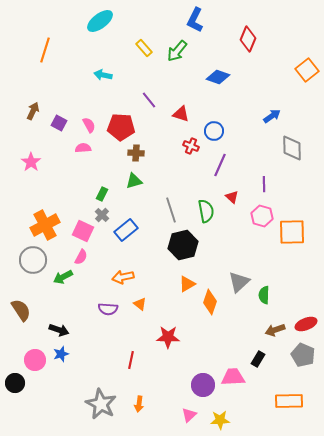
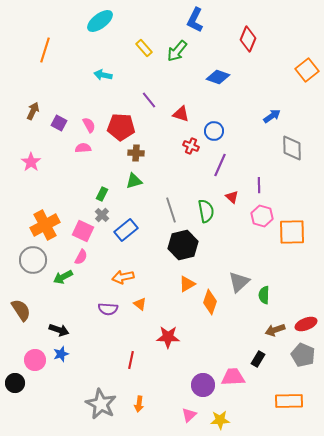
purple line at (264, 184): moved 5 px left, 1 px down
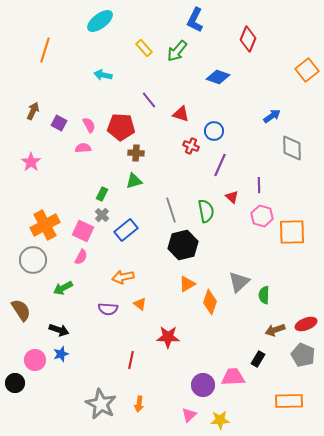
green arrow at (63, 277): moved 11 px down
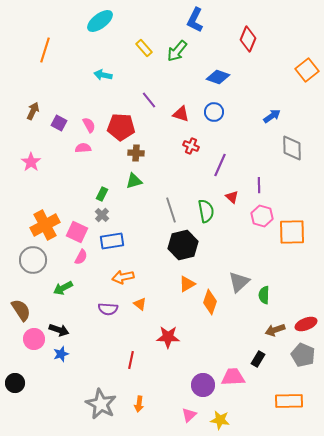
blue circle at (214, 131): moved 19 px up
blue rectangle at (126, 230): moved 14 px left, 11 px down; rotated 30 degrees clockwise
pink square at (83, 231): moved 6 px left, 1 px down
pink circle at (35, 360): moved 1 px left, 21 px up
yellow star at (220, 420): rotated 12 degrees clockwise
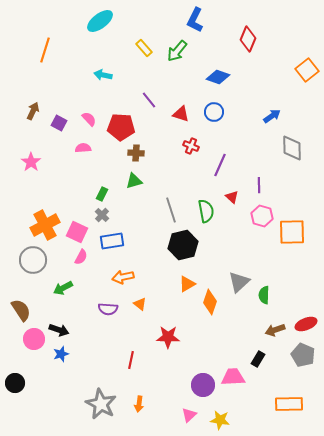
pink semicircle at (89, 125): moved 6 px up; rotated 14 degrees counterclockwise
orange rectangle at (289, 401): moved 3 px down
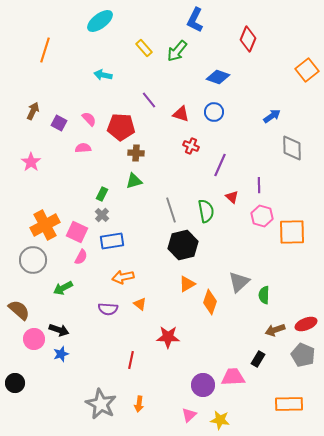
brown semicircle at (21, 310): moved 2 px left; rotated 15 degrees counterclockwise
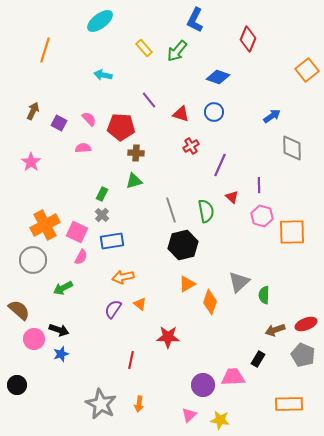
red cross at (191, 146): rotated 35 degrees clockwise
purple semicircle at (108, 309): moved 5 px right; rotated 120 degrees clockwise
black circle at (15, 383): moved 2 px right, 2 px down
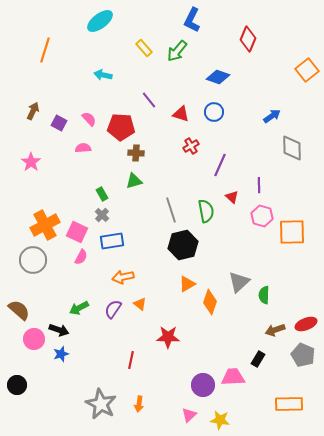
blue L-shape at (195, 20): moved 3 px left
green rectangle at (102, 194): rotated 56 degrees counterclockwise
green arrow at (63, 288): moved 16 px right, 20 px down
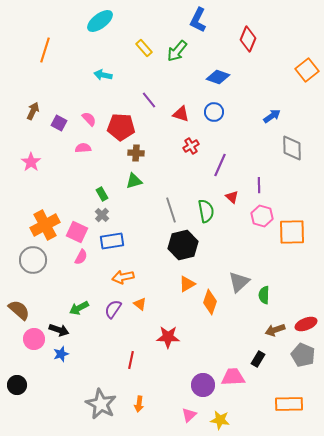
blue L-shape at (192, 20): moved 6 px right
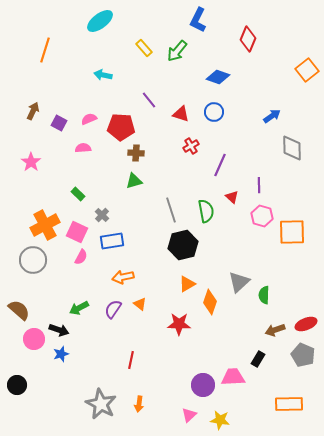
pink semicircle at (89, 119): rotated 70 degrees counterclockwise
green rectangle at (102, 194): moved 24 px left; rotated 16 degrees counterclockwise
red star at (168, 337): moved 11 px right, 13 px up
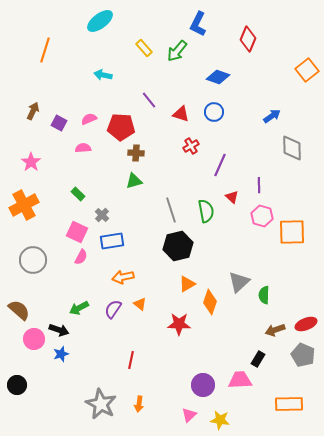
blue L-shape at (198, 20): moved 4 px down
orange cross at (45, 225): moved 21 px left, 20 px up
black hexagon at (183, 245): moved 5 px left, 1 px down
pink trapezoid at (233, 377): moved 7 px right, 3 px down
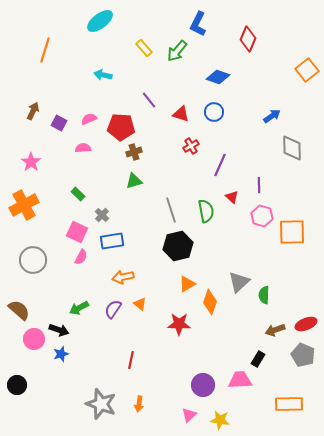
brown cross at (136, 153): moved 2 px left, 1 px up; rotated 21 degrees counterclockwise
gray star at (101, 404): rotated 8 degrees counterclockwise
